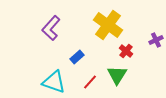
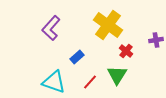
purple cross: rotated 16 degrees clockwise
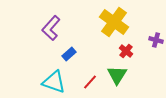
yellow cross: moved 6 px right, 3 px up
purple cross: rotated 24 degrees clockwise
blue rectangle: moved 8 px left, 3 px up
